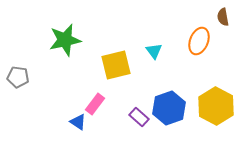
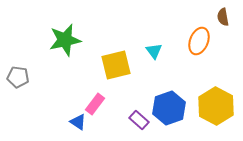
purple rectangle: moved 3 px down
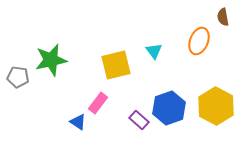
green star: moved 14 px left, 20 px down
pink rectangle: moved 3 px right, 1 px up
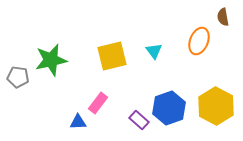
yellow square: moved 4 px left, 9 px up
blue triangle: rotated 36 degrees counterclockwise
